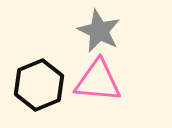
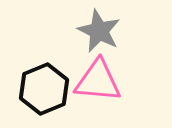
black hexagon: moved 5 px right, 4 px down
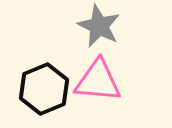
gray star: moved 5 px up
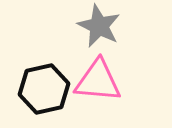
black hexagon: rotated 9 degrees clockwise
